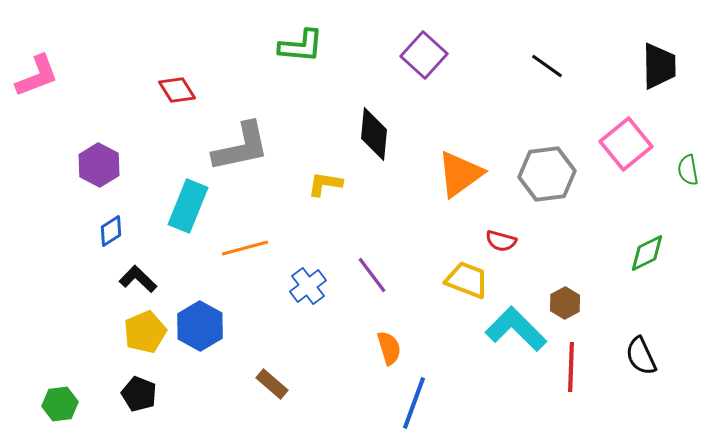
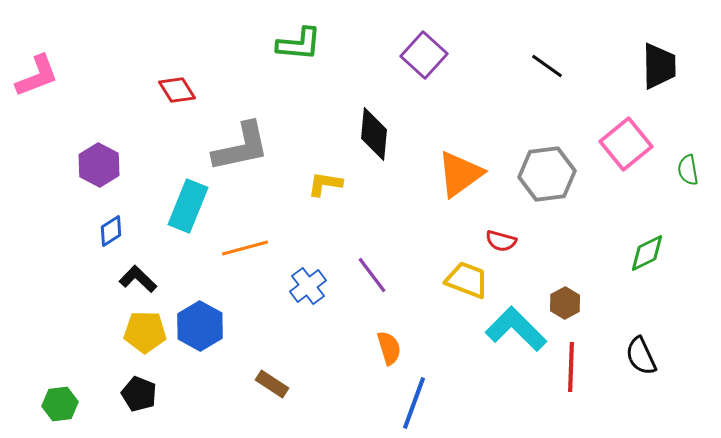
green L-shape: moved 2 px left, 2 px up
yellow pentagon: rotated 24 degrees clockwise
brown rectangle: rotated 8 degrees counterclockwise
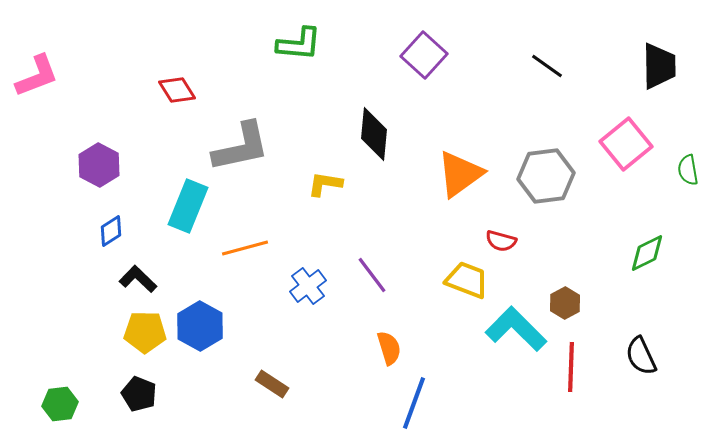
gray hexagon: moved 1 px left, 2 px down
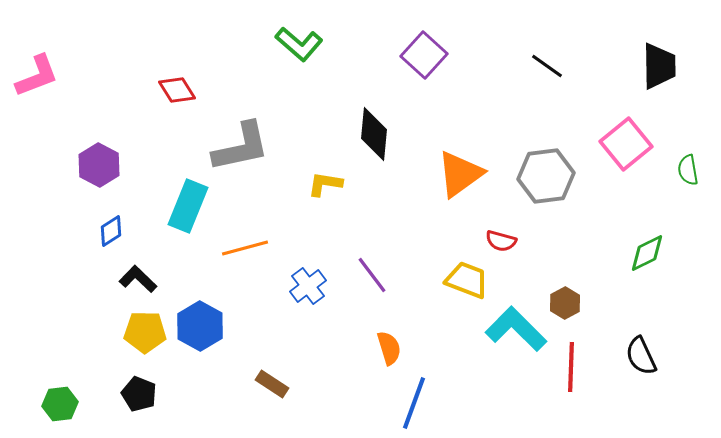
green L-shape: rotated 36 degrees clockwise
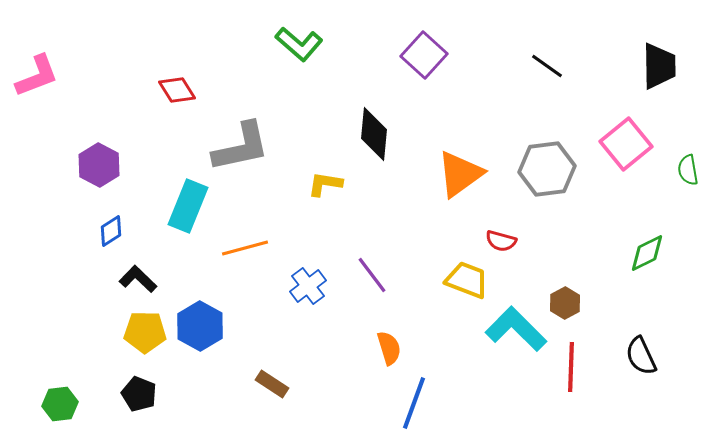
gray hexagon: moved 1 px right, 7 px up
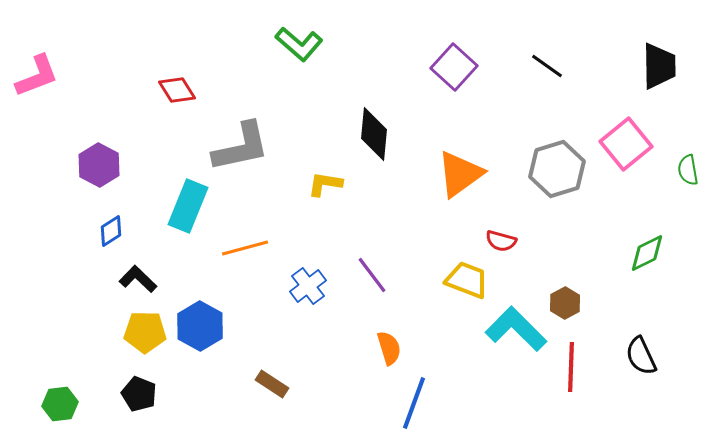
purple square: moved 30 px right, 12 px down
gray hexagon: moved 10 px right; rotated 10 degrees counterclockwise
